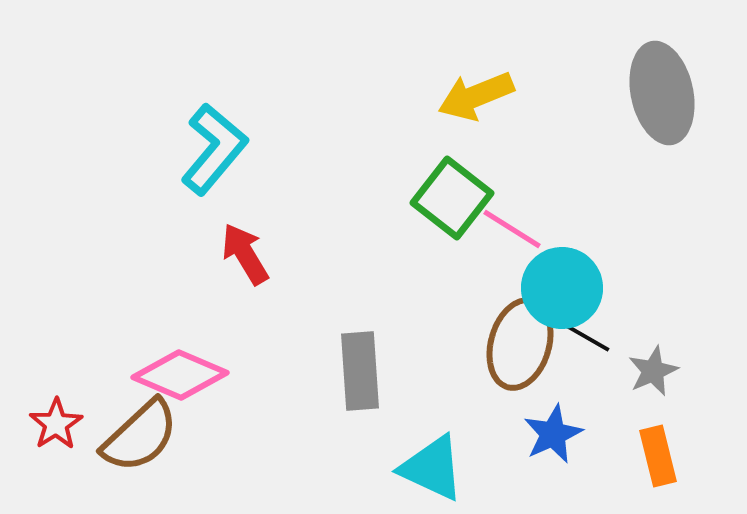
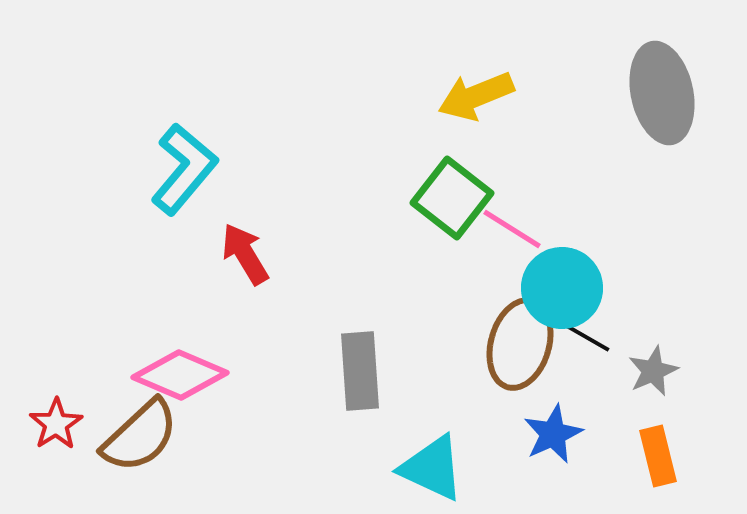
cyan L-shape: moved 30 px left, 20 px down
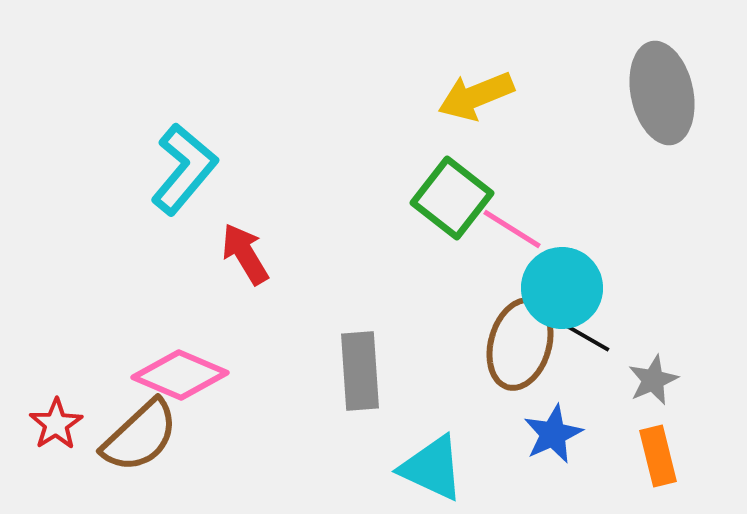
gray star: moved 9 px down
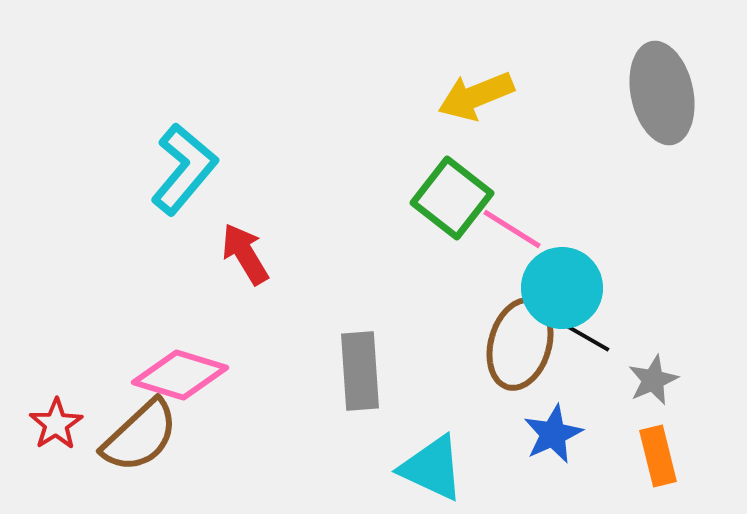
pink diamond: rotated 6 degrees counterclockwise
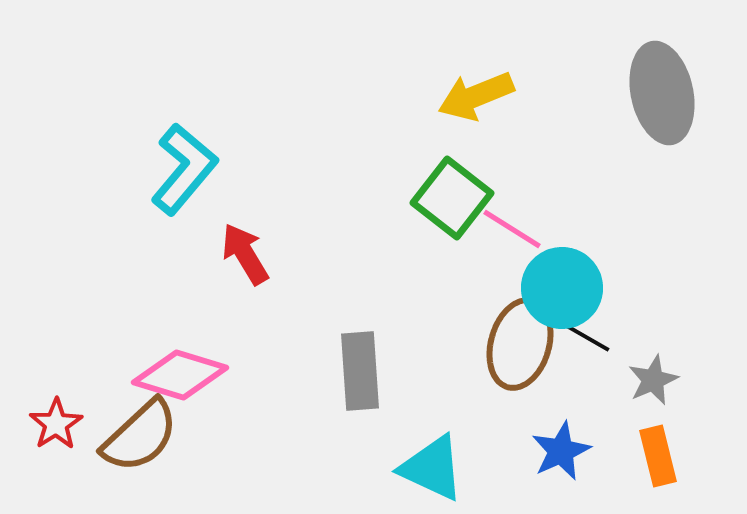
blue star: moved 8 px right, 17 px down
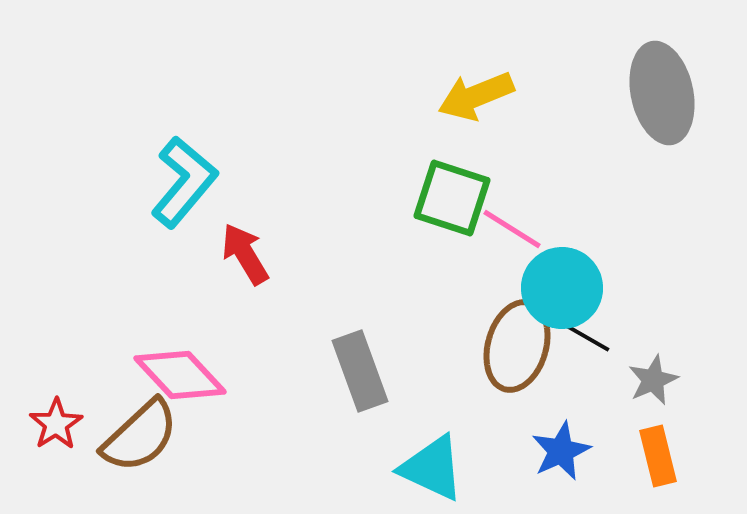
cyan L-shape: moved 13 px down
green square: rotated 20 degrees counterclockwise
brown ellipse: moved 3 px left, 2 px down
gray rectangle: rotated 16 degrees counterclockwise
pink diamond: rotated 30 degrees clockwise
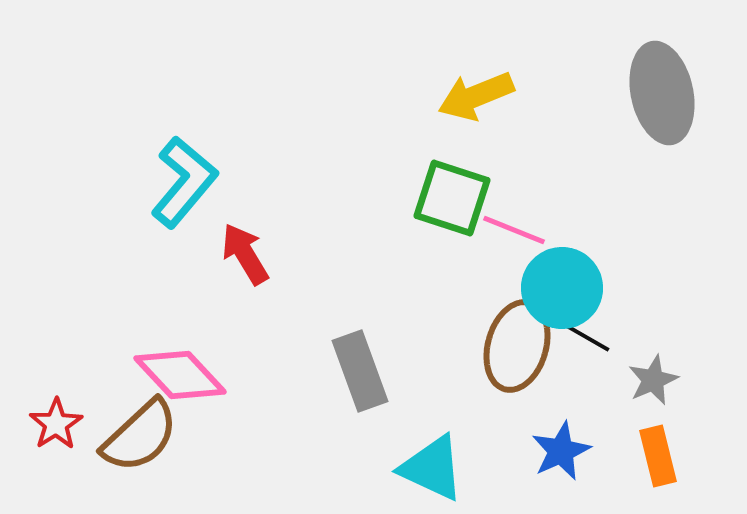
pink line: moved 2 px right, 1 px down; rotated 10 degrees counterclockwise
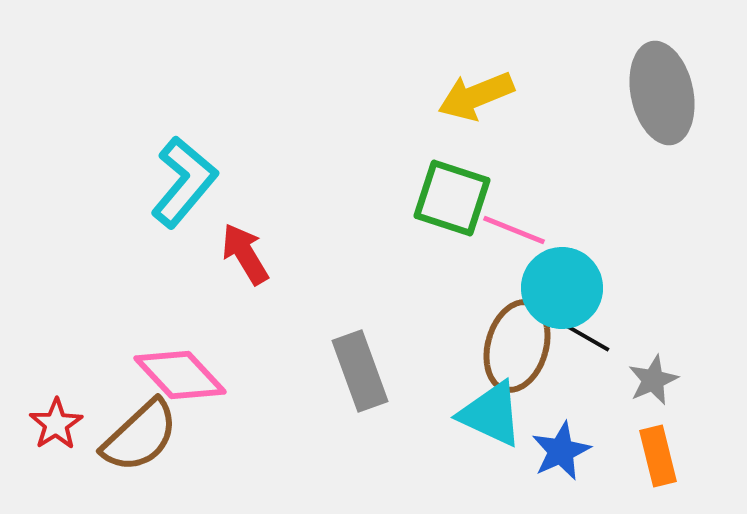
cyan triangle: moved 59 px right, 54 px up
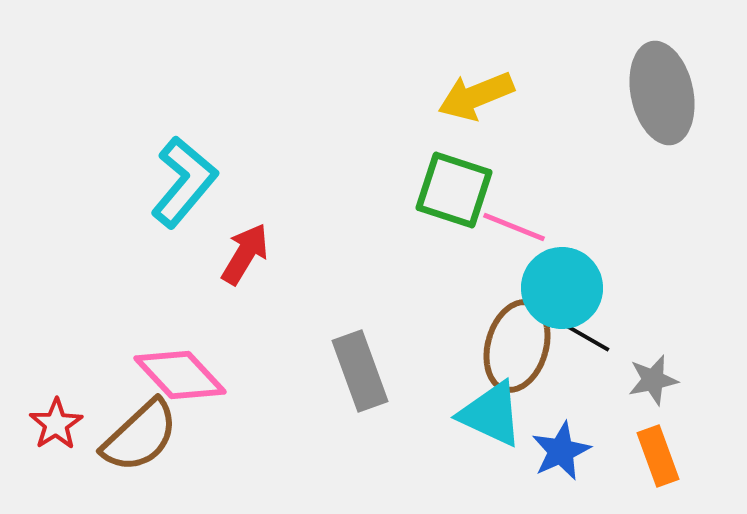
green square: moved 2 px right, 8 px up
pink line: moved 3 px up
red arrow: rotated 62 degrees clockwise
gray star: rotated 12 degrees clockwise
orange rectangle: rotated 6 degrees counterclockwise
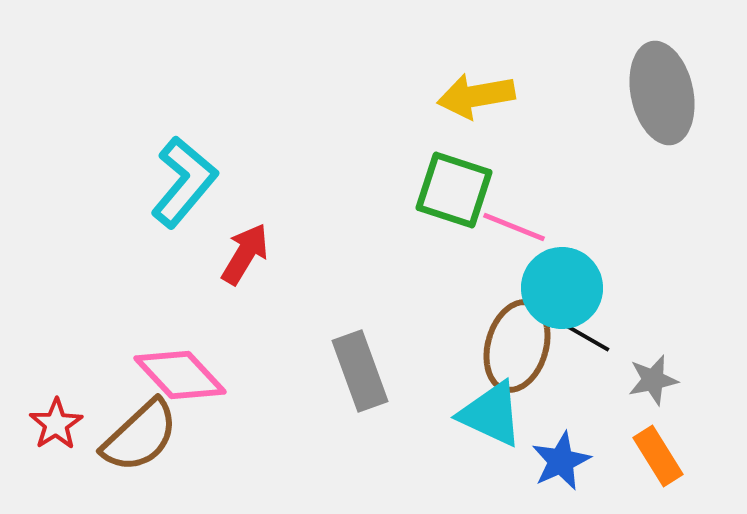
yellow arrow: rotated 12 degrees clockwise
blue star: moved 10 px down
orange rectangle: rotated 12 degrees counterclockwise
